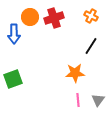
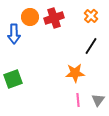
orange cross: rotated 16 degrees clockwise
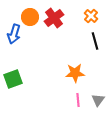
red cross: rotated 18 degrees counterclockwise
blue arrow: rotated 18 degrees clockwise
black line: moved 4 px right, 5 px up; rotated 48 degrees counterclockwise
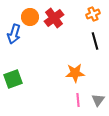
orange cross: moved 2 px right, 2 px up; rotated 24 degrees clockwise
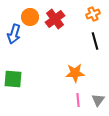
red cross: moved 1 px right, 1 px down
green square: rotated 24 degrees clockwise
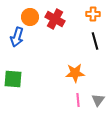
orange cross: rotated 24 degrees clockwise
red cross: rotated 24 degrees counterclockwise
blue arrow: moved 3 px right, 3 px down
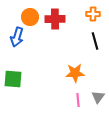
red cross: rotated 30 degrees counterclockwise
gray triangle: moved 3 px up
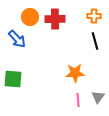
orange cross: moved 1 px right, 2 px down
blue arrow: moved 2 px down; rotated 60 degrees counterclockwise
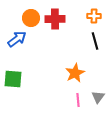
orange circle: moved 1 px right, 1 px down
blue arrow: rotated 84 degrees counterclockwise
orange star: rotated 24 degrees counterclockwise
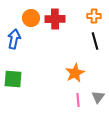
blue arrow: moved 3 px left; rotated 42 degrees counterclockwise
